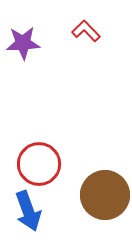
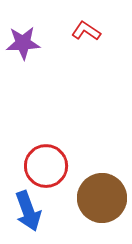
red L-shape: rotated 12 degrees counterclockwise
red circle: moved 7 px right, 2 px down
brown circle: moved 3 px left, 3 px down
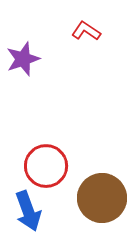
purple star: moved 16 px down; rotated 16 degrees counterclockwise
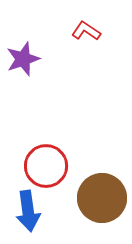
blue arrow: rotated 12 degrees clockwise
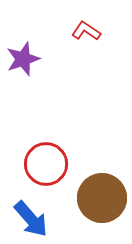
red circle: moved 2 px up
blue arrow: moved 3 px right, 8 px down; rotated 33 degrees counterclockwise
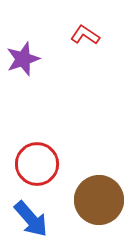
red L-shape: moved 1 px left, 4 px down
red circle: moved 9 px left
brown circle: moved 3 px left, 2 px down
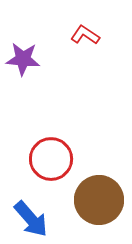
purple star: rotated 24 degrees clockwise
red circle: moved 14 px right, 5 px up
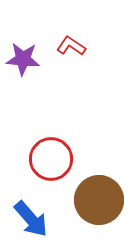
red L-shape: moved 14 px left, 11 px down
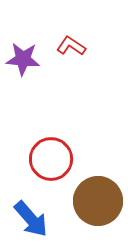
brown circle: moved 1 px left, 1 px down
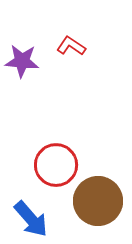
purple star: moved 1 px left, 2 px down
red circle: moved 5 px right, 6 px down
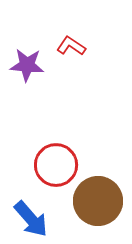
purple star: moved 5 px right, 4 px down
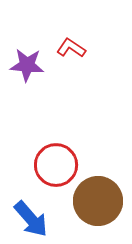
red L-shape: moved 2 px down
